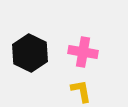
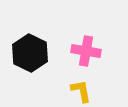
pink cross: moved 3 px right, 1 px up
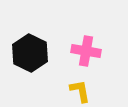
yellow L-shape: moved 1 px left
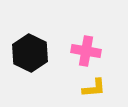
yellow L-shape: moved 14 px right, 3 px up; rotated 95 degrees clockwise
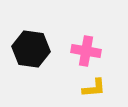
black hexagon: moved 1 px right, 4 px up; rotated 18 degrees counterclockwise
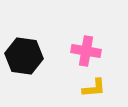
black hexagon: moved 7 px left, 7 px down
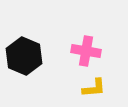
black hexagon: rotated 15 degrees clockwise
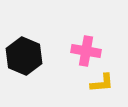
yellow L-shape: moved 8 px right, 5 px up
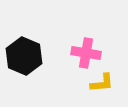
pink cross: moved 2 px down
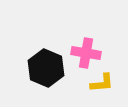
black hexagon: moved 22 px right, 12 px down
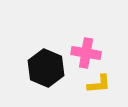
yellow L-shape: moved 3 px left, 1 px down
